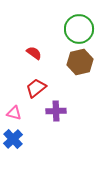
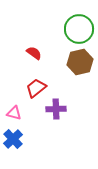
purple cross: moved 2 px up
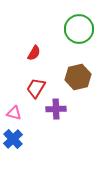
red semicircle: rotated 84 degrees clockwise
brown hexagon: moved 2 px left, 15 px down
red trapezoid: rotated 20 degrees counterclockwise
